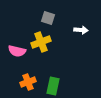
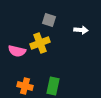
gray square: moved 1 px right, 2 px down
yellow cross: moved 1 px left, 1 px down
orange cross: moved 3 px left, 4 px down; rotated 35 degrees clockwise
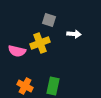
white arrow: moved 7 px left, 4 px down
orange cross: rotated 14 degrees clockwise
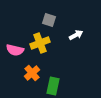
white arrow: moved 2 px right, 1 px down; rotated 32 degrees counterclockwise
pink semicircle: moved 2 px left, 1 px up
orange cross: moved 7 px right, 13 px up; rotated 21 degrees clockwise
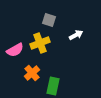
pink semicircle: rotated 42 degrees counterclockwise
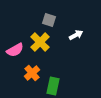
yellow cross: moved 1 px up; rotated 24 degrees counterclockwise
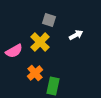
pink semicircle: moved 1 px left, 1 px down
orange cross: moved 3 px right
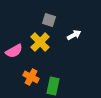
white arrow: moved 2 px left
orange cross: moved 4 px left, 4 px down; rotated 21 degrees counterclockwise
